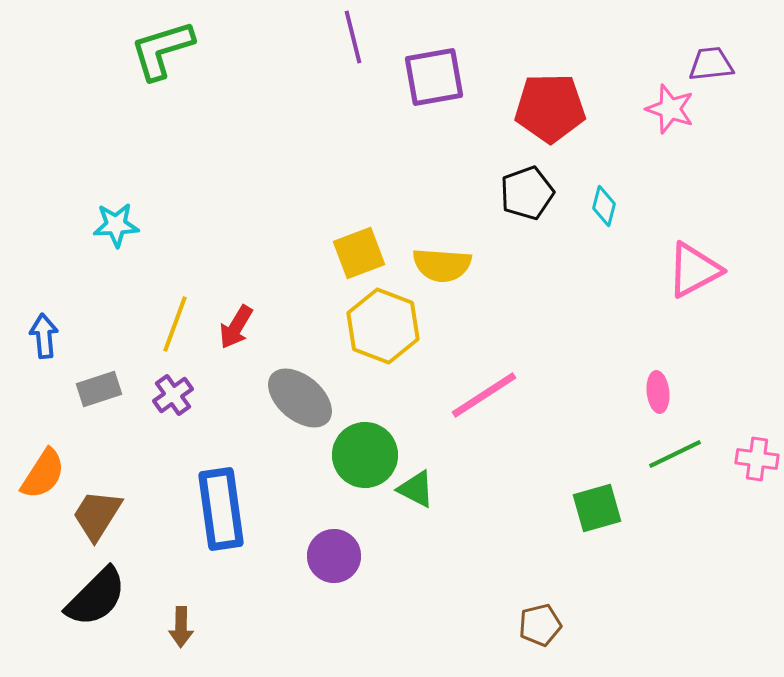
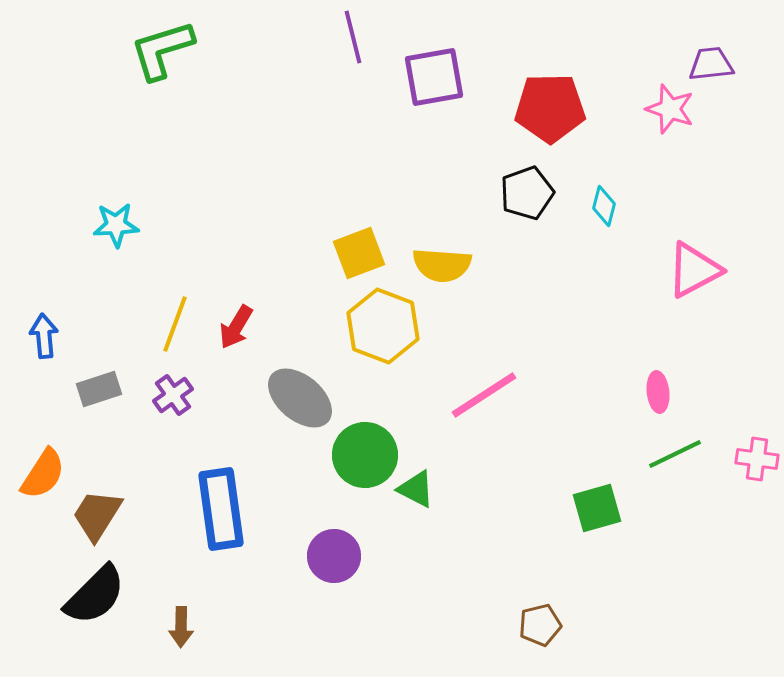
black semicircle: moved 1 px left, 2 px up
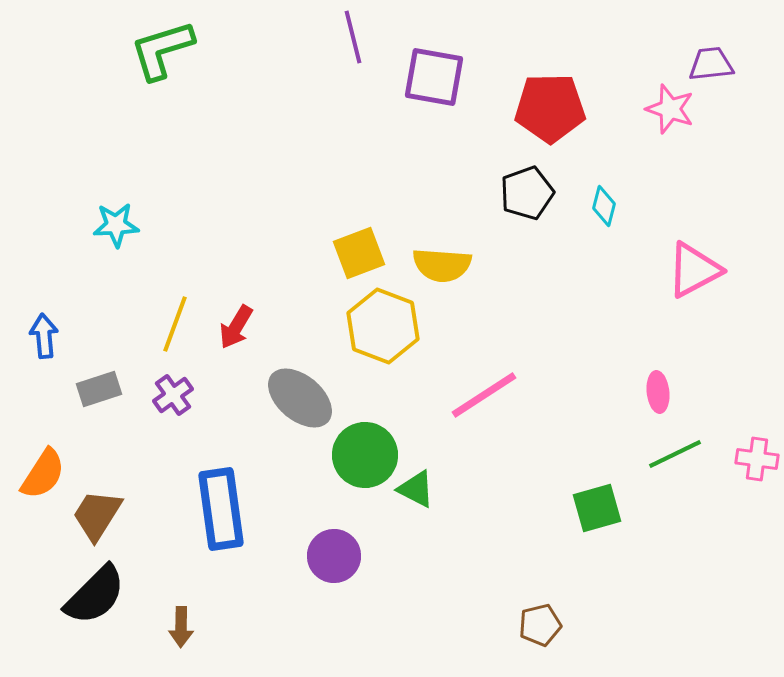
purple square: rotated 20 degrees clockwise
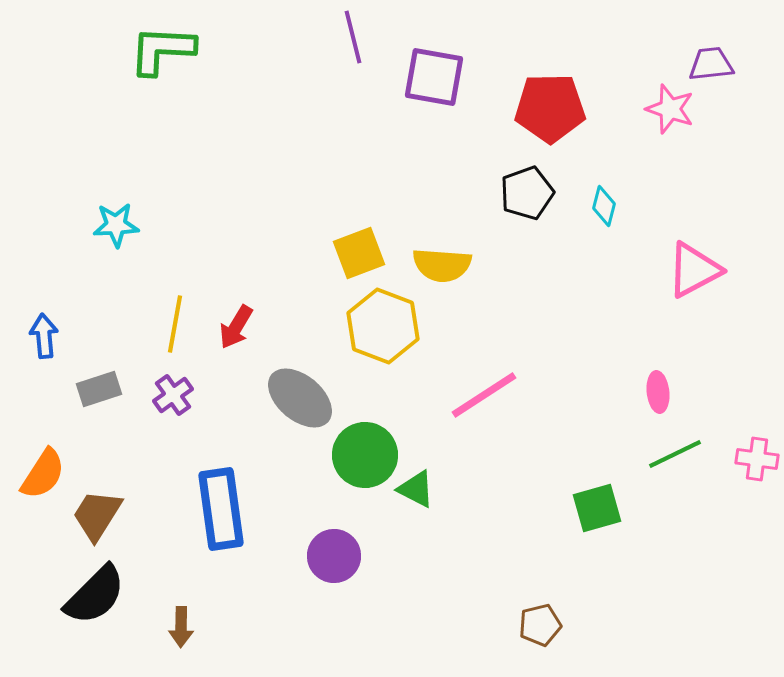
green L-shape: rotated 20 degrees clockwise
yellow line: rotated 10 degrees counterclockwise
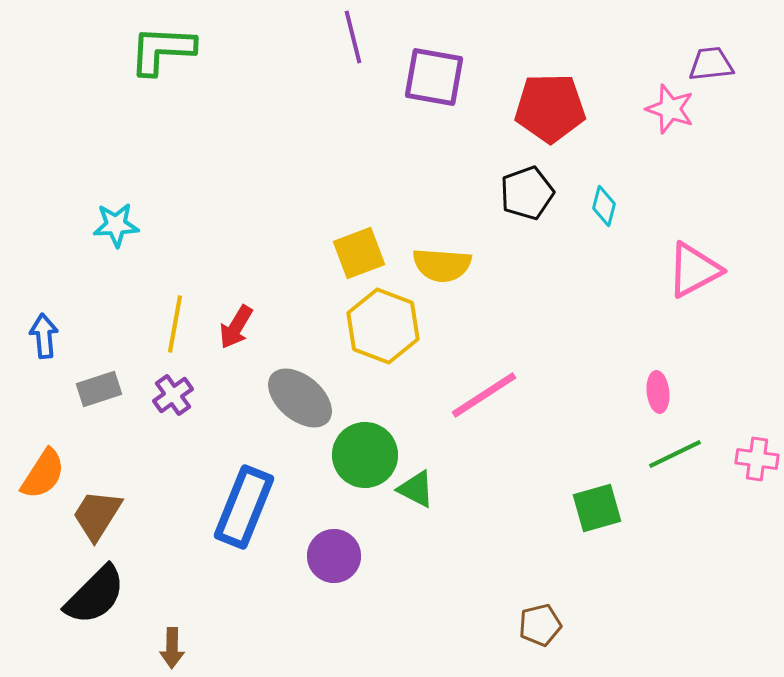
blue rectangle: moved 23 px right, 2 px up; rotated 30 degrees clockwise
brown arrow: moved 9 px left, 21 px down
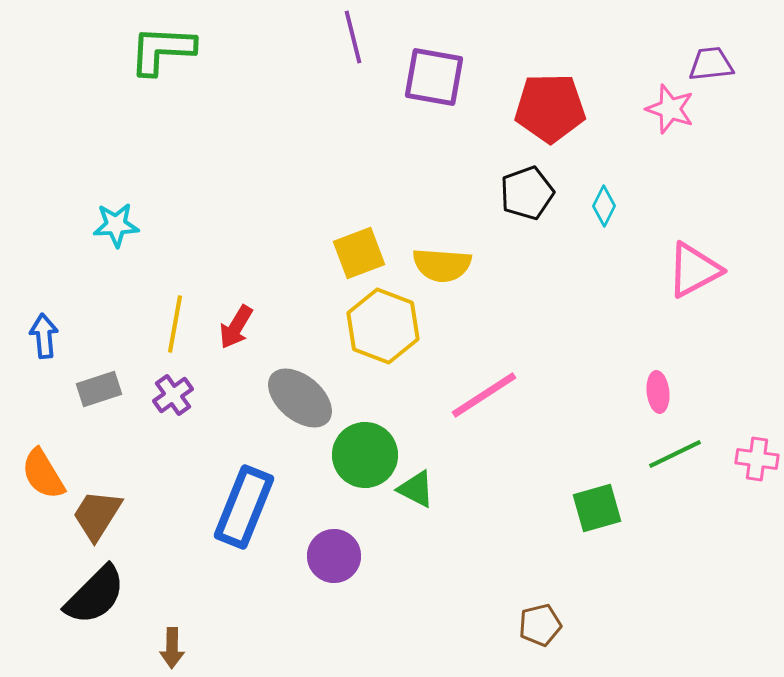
cyan diamond: rotated 12 degrees clockwise
orange semicircle: rotated 116 degrees clockwise
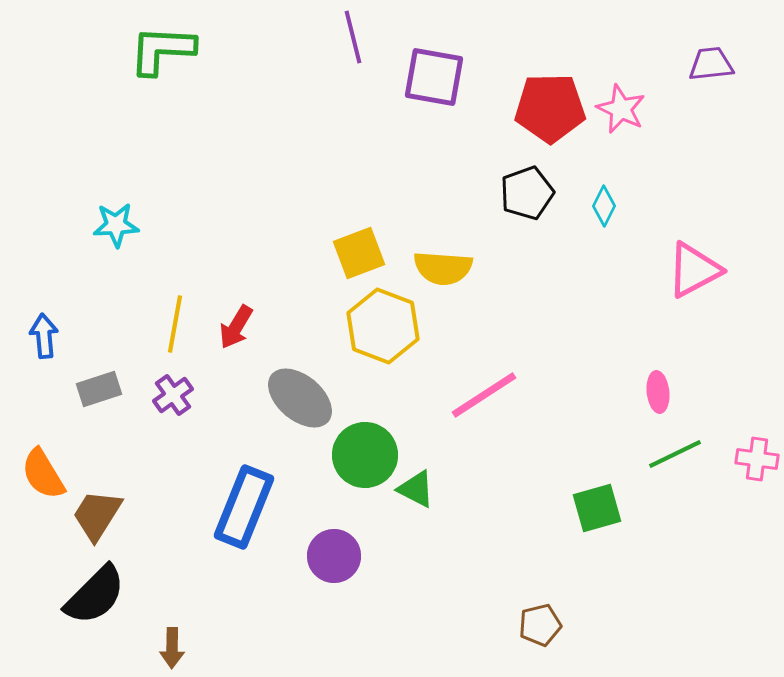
pink star: moved 49 px left; rotated 6 degrees clockwise
yellow semicircle: moved 1 px right, 3 px down
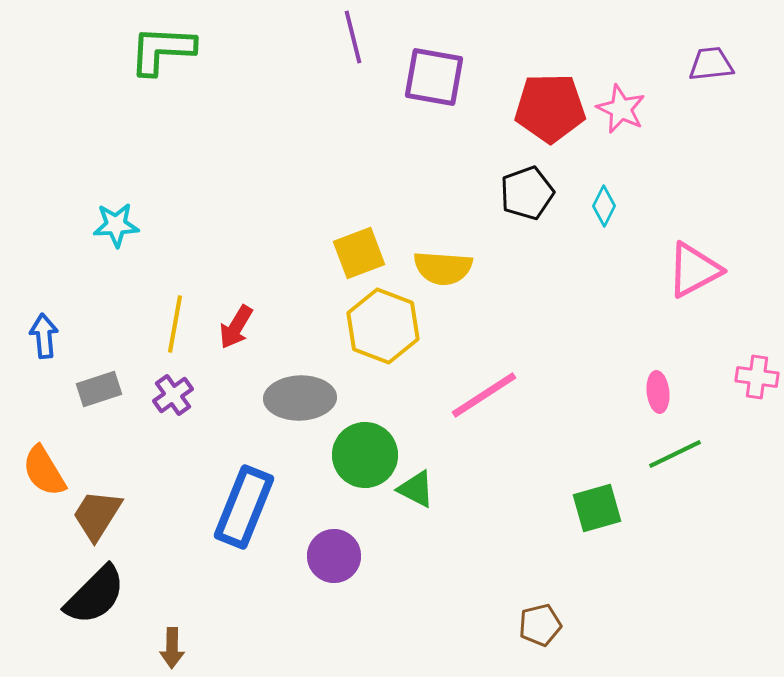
gray ellipse: rotated 42 degrees counterclockwise
pink cross: moved 82 px up
orange semicircle: moved 1 px right, 3 px up
